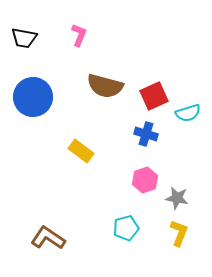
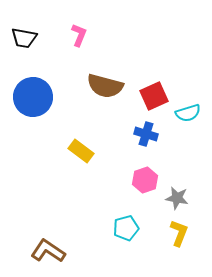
brown L-shape: moved 13 px down
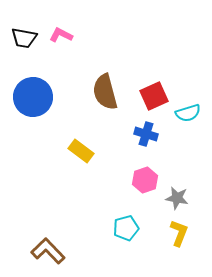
pink L-shape: moved 18 px left; rotated 85 degrees counterclockwise
brown semicircle: moved 6 px down; rotated 60 degrees clockwise
brown L-shape: rotated 12 degrees clockwise
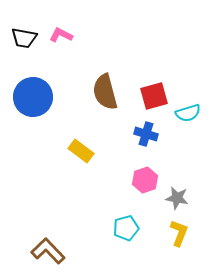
red square: rotated 8 degrees clockwise
